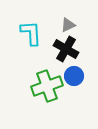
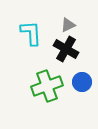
blue circle: moved 8 px right, 6 px down
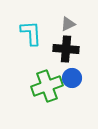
gray triangle: moved 1 px up
black cross: rotated 25 degrees counterclockwise
blue circle: moved 10 px left, 4 px up
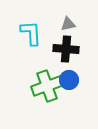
gray triangle: rotated 14 degrees clockwise
blue circle: moved 3 px left, 2 px down
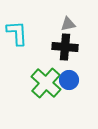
cyan L-shape: moved 14 px left
black cross: moved 1 px left, 2 px up
green cross: moved 1 px left, 3 px up; rotated 28 degrees counterclockwise
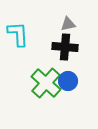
cyan L-shape: moved 1 px right, 1 px down
blue circle: moved 1 px left, 1 px down
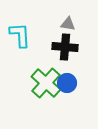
gray triangle: rotated 21 degrees clockwise
cyan L-shape: moved 2 px right, 1 px down
blue circle: moved 1 px left, 2 px down
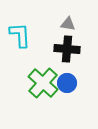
black cross: moved 2 px right, 2 px down
green cross: moved 3 px left
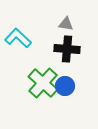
gray triangle: moved 2 px left
cyan L-shape: moved 2 px left, 3 px down; rotated 44 degrees counterclockwise
blue circle: moved 2 px left, 3 px down
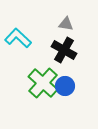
black cross: moved 3 px left, 1 px down; rotated 25 degrees clockwise
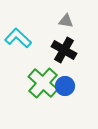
gray triangle: moved 3 px up
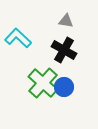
blue circle: moved 1 px left, 1 px down
